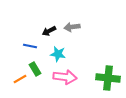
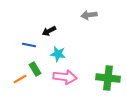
gray arrow: moved 17 px right, 12 px up
blue line: moved 1 px left, 1 px up
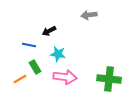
green rectangle: moved 2 px up
green cross: moved 1 px right, 1 px down
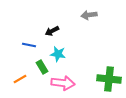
black arrow: moved 3 px right
green rectangle: moved 7 px right
pink arrow: moved 2 px left, 6 px down
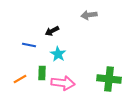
cyan star: rotated 21 degrees clockwise
green rectangle: moved 6 px down; rotated 32 degrees clockwise
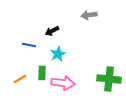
cyan star: rotated 14 degrees clockwise
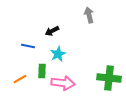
gray arrow: rotated 84 degrees clockwise
blue line: moved 1 px left, 1 px down
green rectangle: moved 2 px up
green cross: moved 1 px up
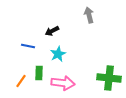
green rectangle: moved 3 px left, 2 px down
orange line: moved 1 px right, 2 px down; rotated 24 degrees counterclockwise
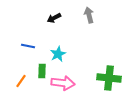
black arrow: moved 2 px right, 13 px up
green rectangle: moved 3 px right, 2 px up
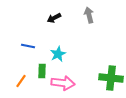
green cross: moved 2 px right
